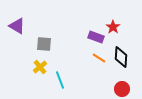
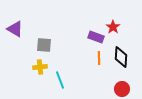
purple triangle: moved 2 px left, 3 px down
gray square: moved 1 px down
orange line: rotated 56 degrees clockwise
yellow cross: rotated 32 degrees clockwise
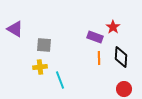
purple rectangle: moved 1 px left
red circle: moved 2 px right
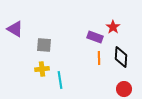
yellow cross: moved 2 px right, 2 px down
cyan line: rotated 12 degrees clockwise
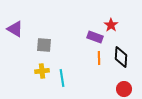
red star: moved 2 px left, 2 px up
yellow cross: moved 2 px down
cyan line: moved 2 px right, 2 px up
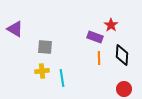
gray square: moved 1 px right, 2 px down
black diamond: moved 1 px right, 2 px up
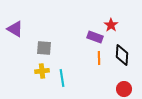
gray square: moved 1 px left, 1 px down
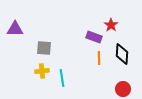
purple triangle: rotated 30 degrees counterclockwise
purple rectangle: moved 1 px left
black diamond: moved 1 px up
red circle: moved 1 px left
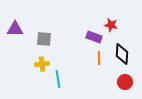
red star: rotated 24 degrees counterclockwise
gray square: moved 9 px up
yellow cross: moved 7 px up
cyan line: moved 4 px left, 1 px down
red circle: moved 2 px right, 7 px up
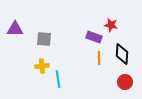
yellow cross: moved 2 px down
